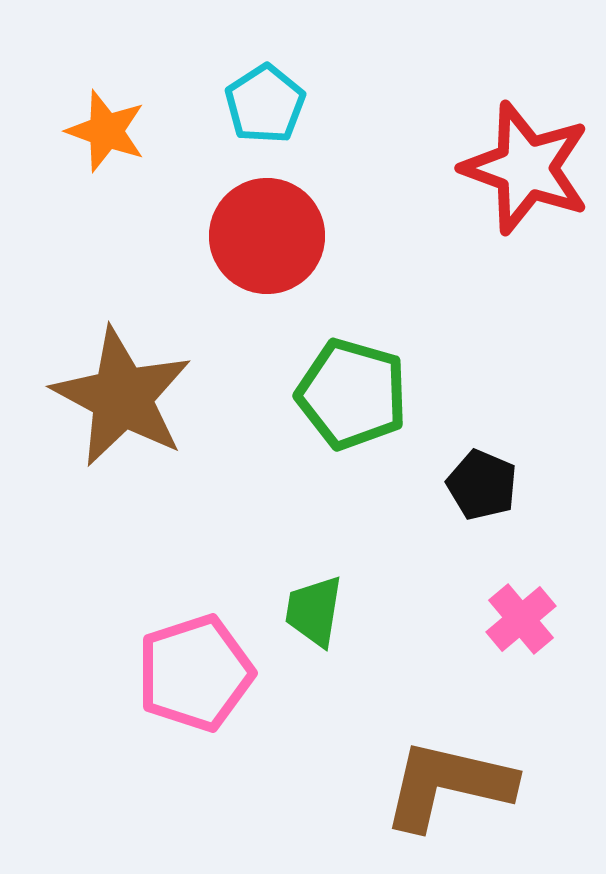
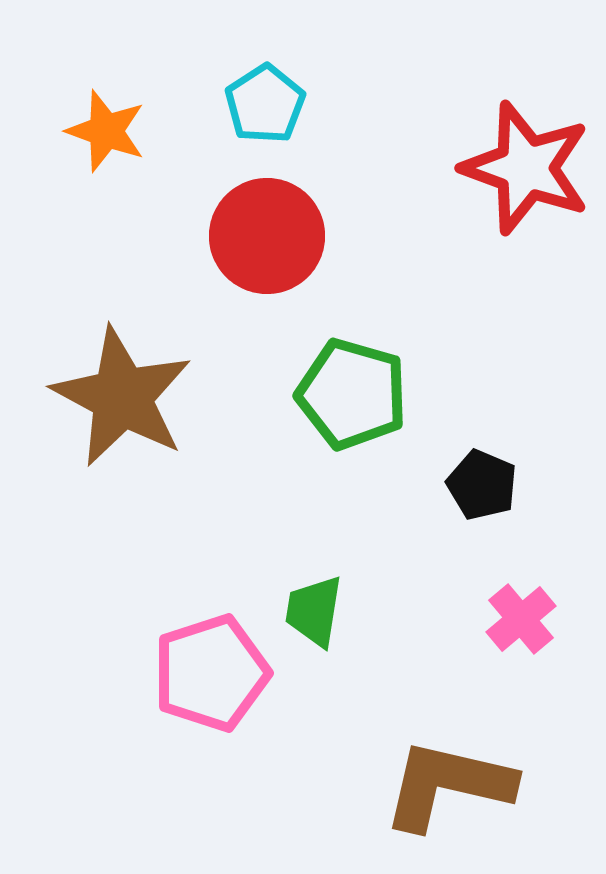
pink pentagon: moved 16 px right
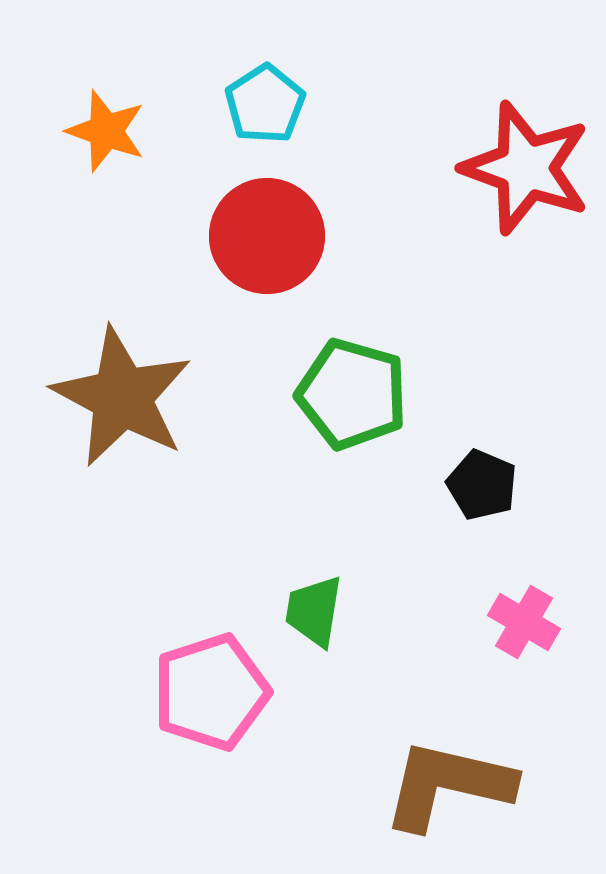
pink cross: moved 3 px right, 3 px down; rotated 20 degrees counterclockwise
pink pentagon: moved 19 px down
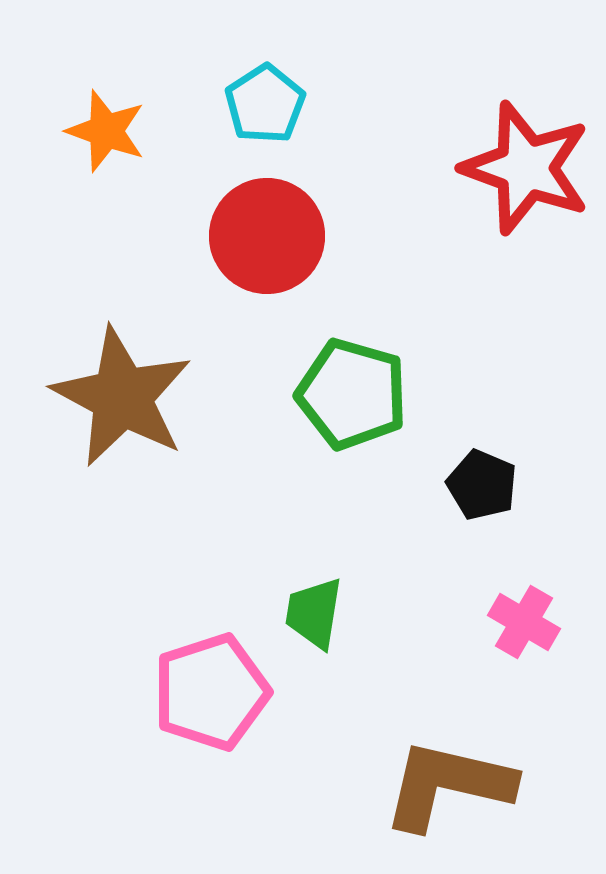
green trapezoid: moved 2 px down
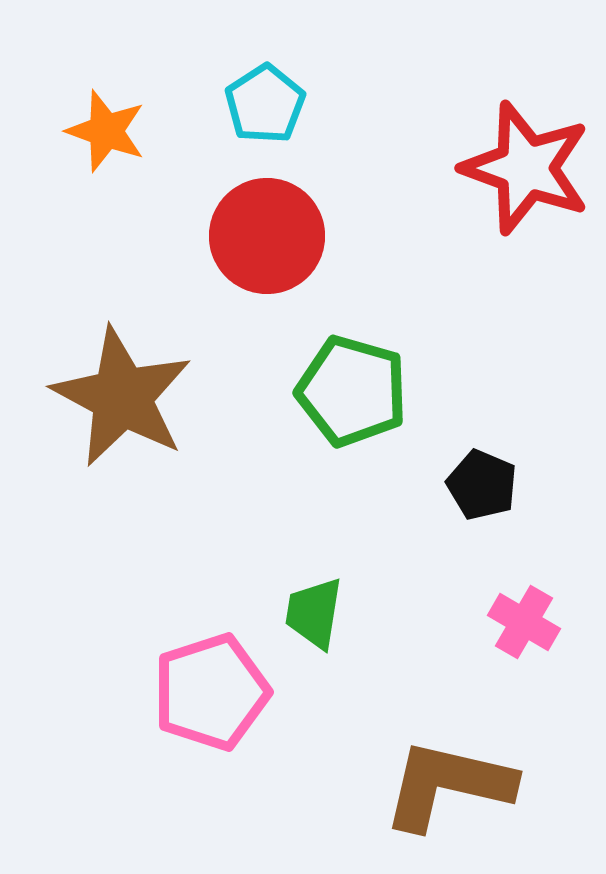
green pentagon: moved 3 px up
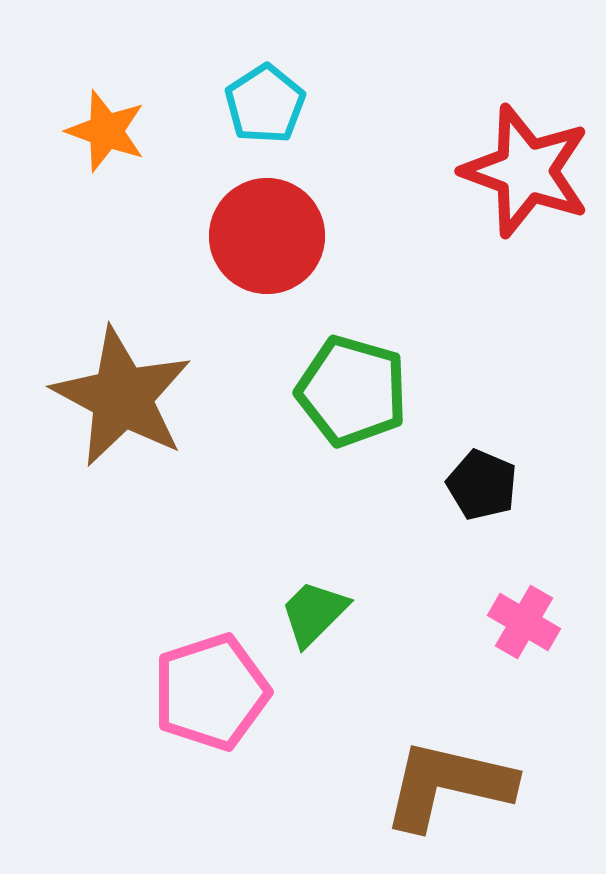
red star: moved 3 px down
green trapezoid: rotated 36 degrees clockwise
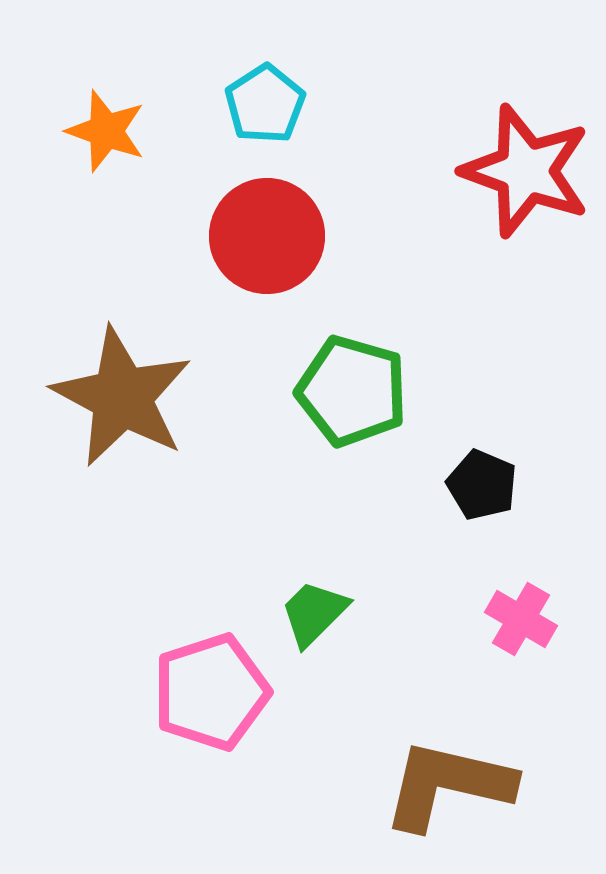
pink cross: moved 3 px left, 3 px up
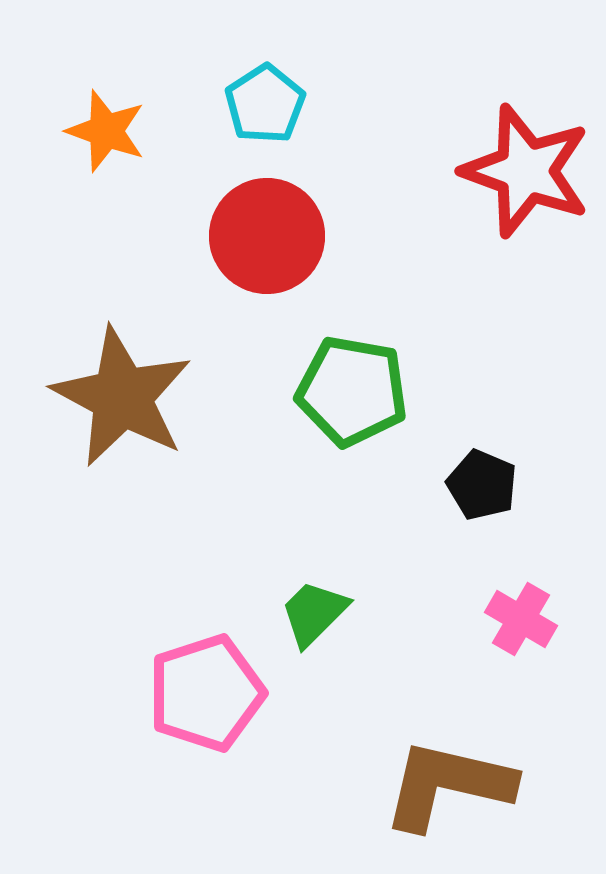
green pentagon: rotated 6 degrees counterclockwise
pink pentagon: moved 5 px left, 1 px down
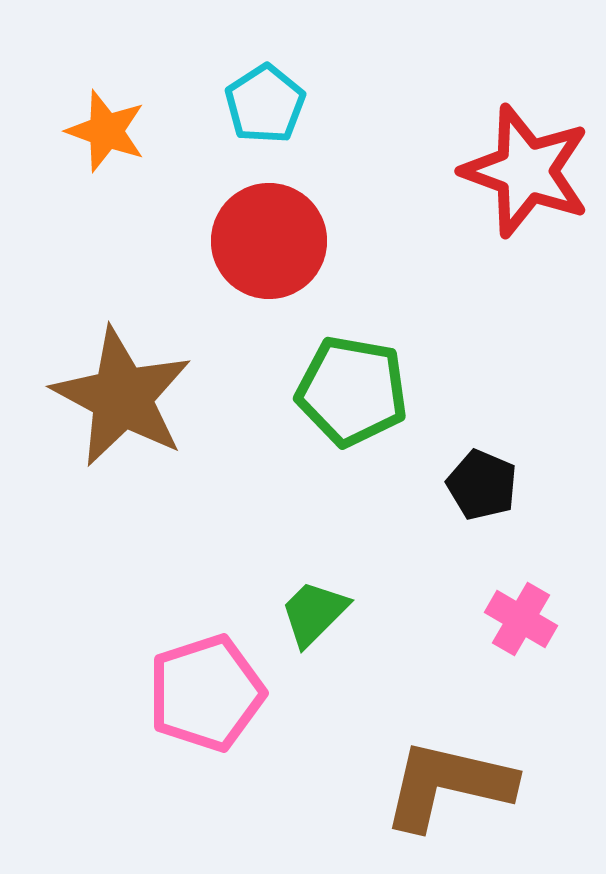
red circle: moved 2 px right, 5 px down
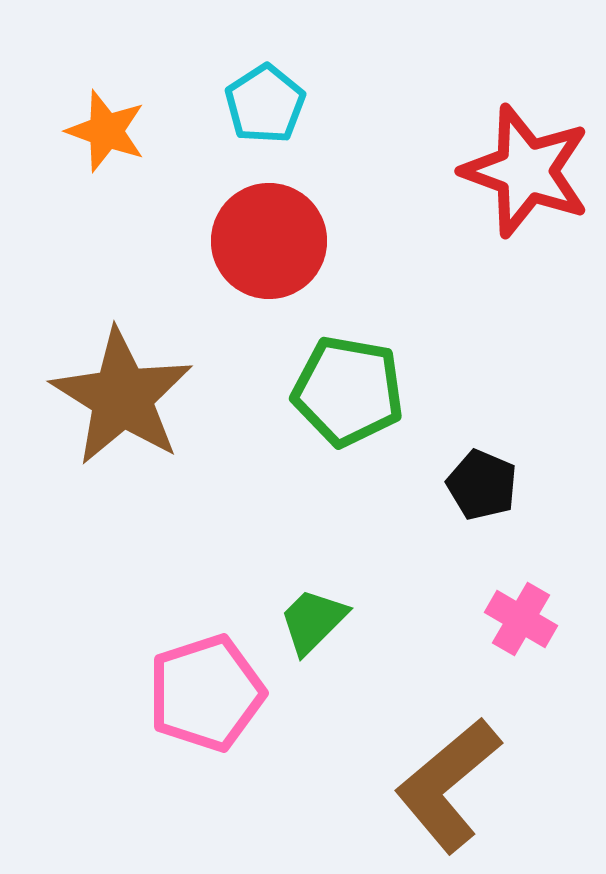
green pentagon: moved 4 px left
brown star: rotated 4 degrees clockwise
green trapezoid: moved 1 px left, 8 px down
brown L-shape: rotated 53 degrees counterclockwise
